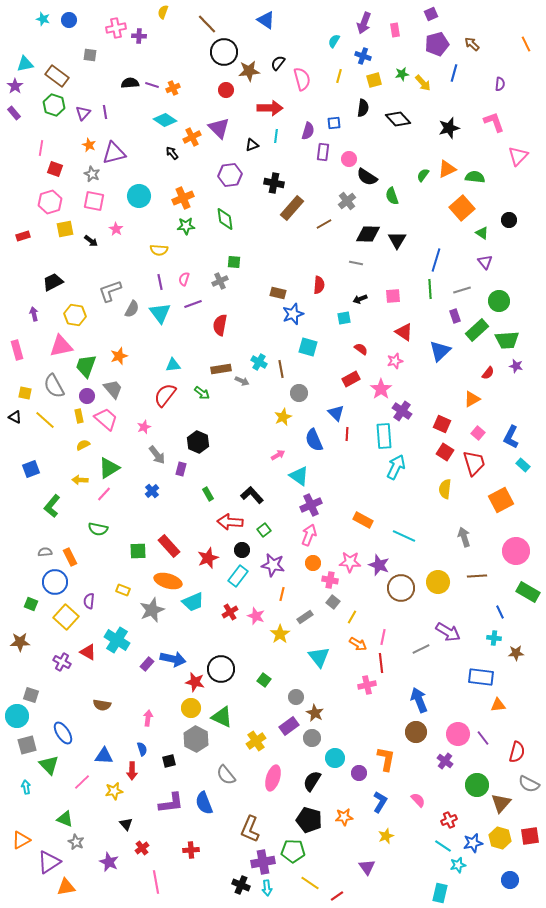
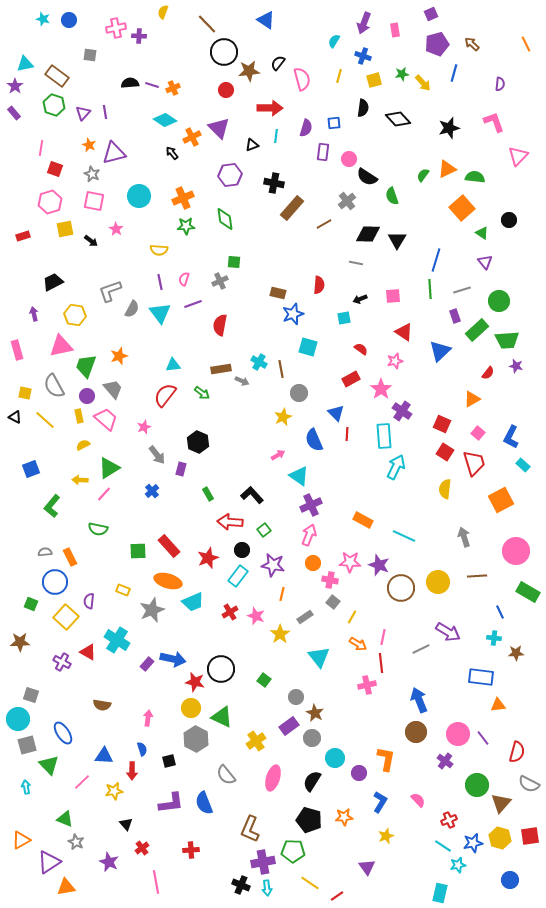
purple semicircle at (308, 131): moved 2 px left, 3 px up
cyan circle at (17, 716): moved 1 px right, 3 px down
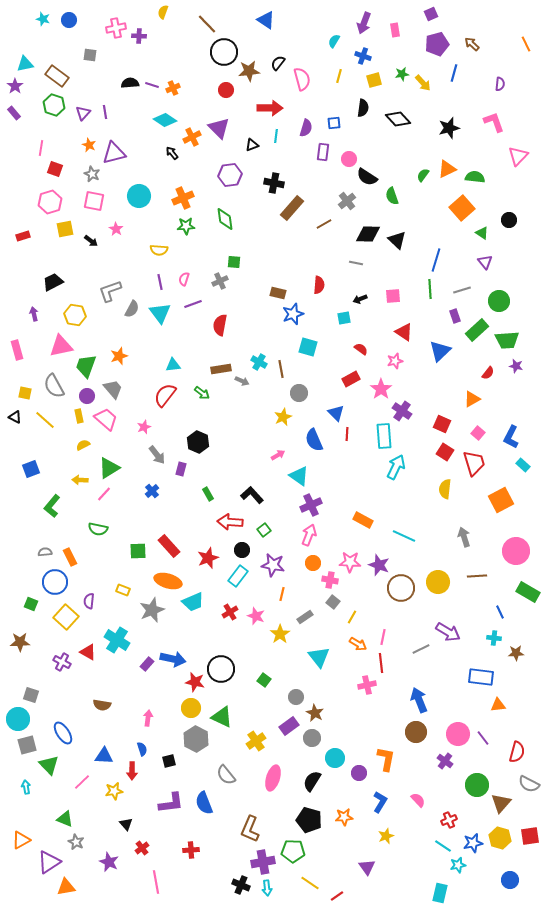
black triangle at (397, 240): rotated 18 degrees counterclockwise
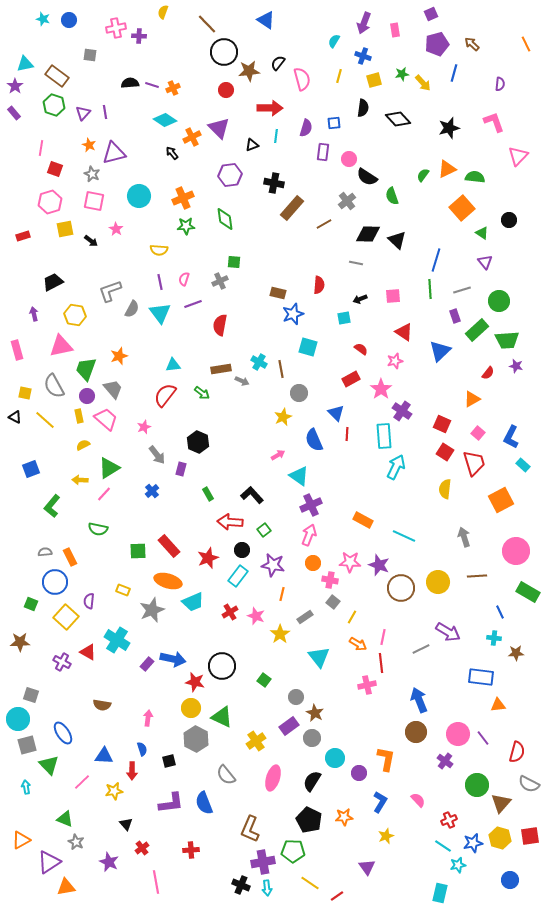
green trapezoid at (86, 366): moved 3 px down
black circle at (221, 669): moved 1 px right, 3 px up
black pentagon at (309, 820): rotated 10 degrees clockwise
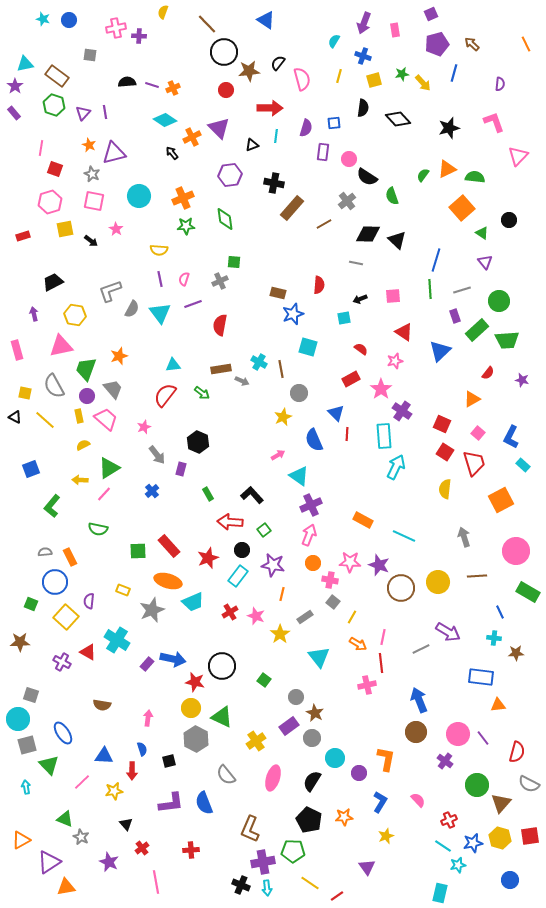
black semicircle at (130, 83): moved 3 px left, 1 px up
purple line at (160, 282): moved 3 px up
purple star at (516, 366): moved 6 px right, 14 px down
gray star at (76, 842): moved 5 px right, 5 px up
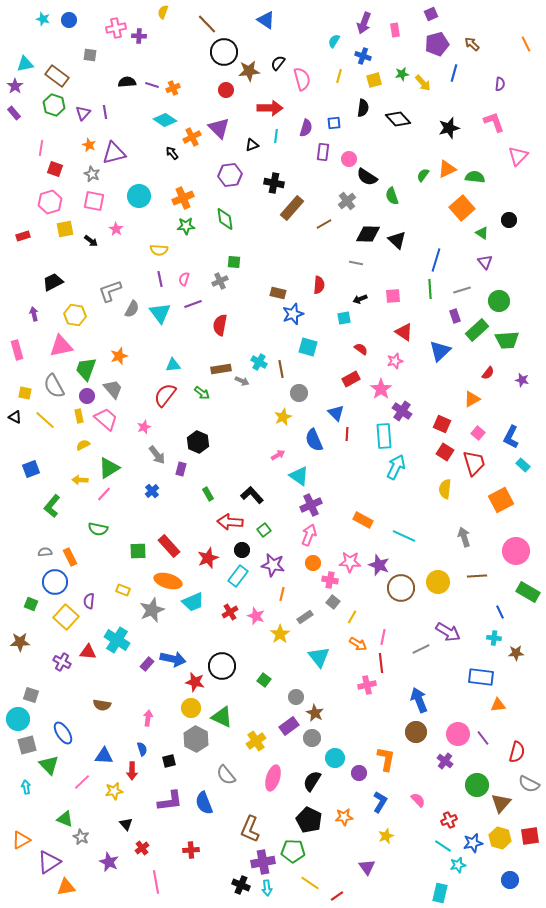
red triangle at (88, 652): rotated 24 degrees counterclockwise
purple L-shape at (171, 803): moved 1 px left, 2 px up
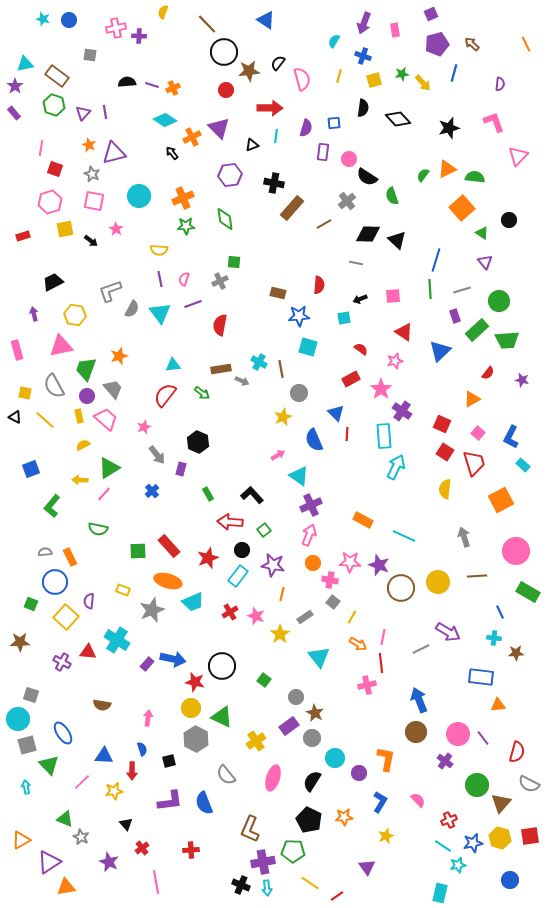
blue star at (293, 314): moved 6 px right, 2 px down; rotated 15 degrees clockwise
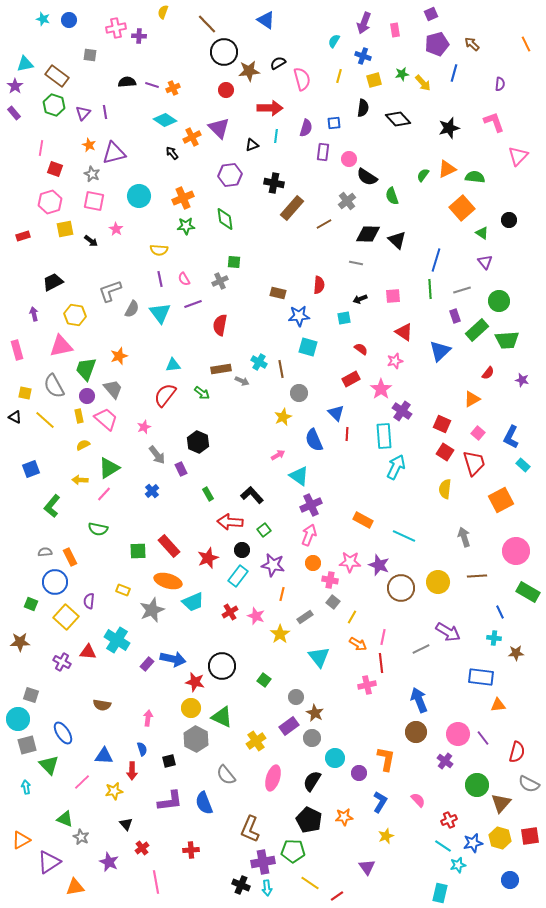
black semicircle at (278, 63): rotated 21 degrees clockwise
pink semicircle at (184, 279): rotated 48 degrees counterclockwise
purple rectangle at (181, 469): rotated 40 degrees counterclockwise
orange triangle at (66, 887): moved 9 px right
